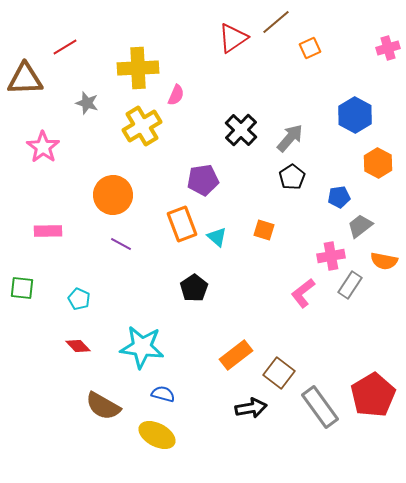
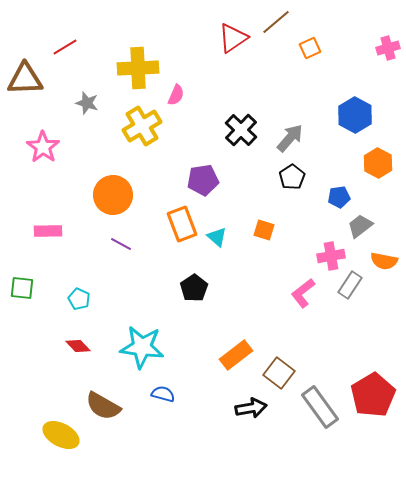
yellow ellipse at (157, 435): moved 96 px left
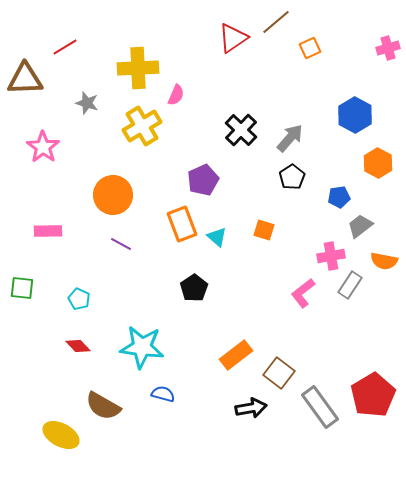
purple pentagon at (203, 180): rotated 16 degrees counterclockwise
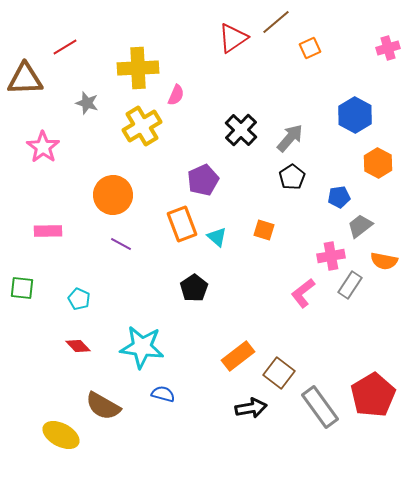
orange rectangle at (236, 355): moved 2 px right, 1 px down
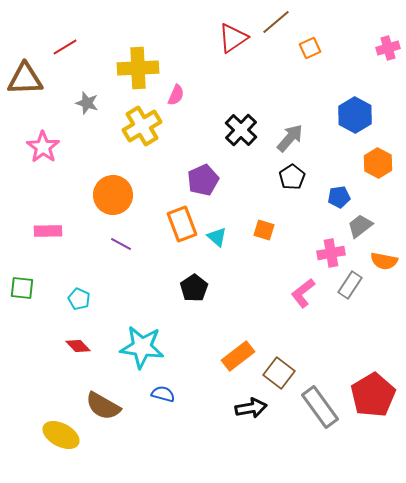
pink cross at (331, 256): moved 3 px up
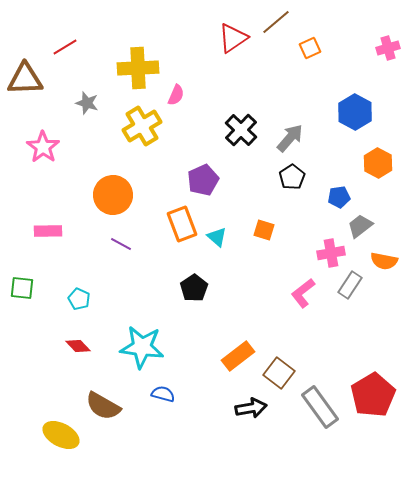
blue hexagon at (355, 115): moved 3 px up
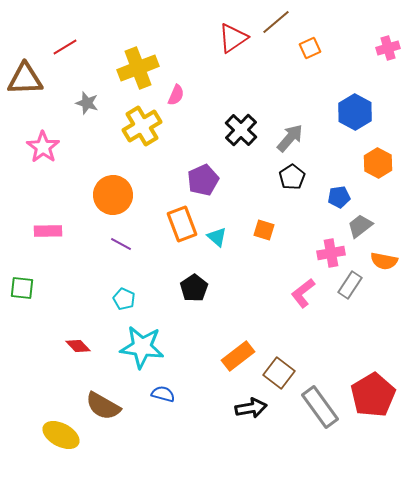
yellow cross at (138, 68): rotated 18 degrees counterclockwise
cyan pentagon at (79, 299): moved 45 px right
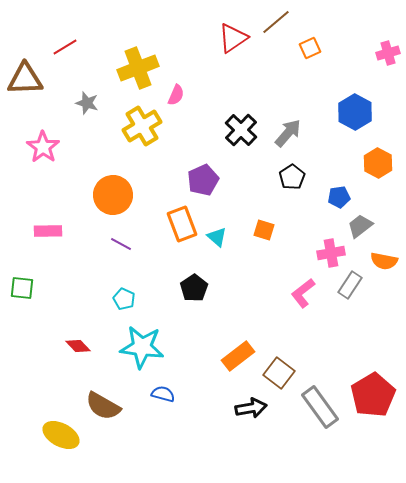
pink cross at (388, 48): moved 5 px down
gray arrow at (290, 138): moved 2 px left, 5 px up
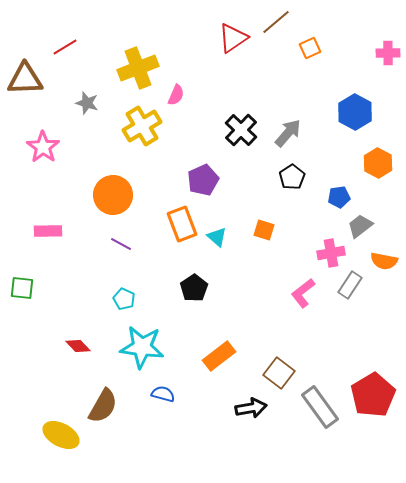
pink cross at (388, 53): rotated 15 degrees clockwise
orange rectangle at (238, 356): moved 19 px left
brown semicircle at (103, 406): rotated 90 degrees counterclockwise
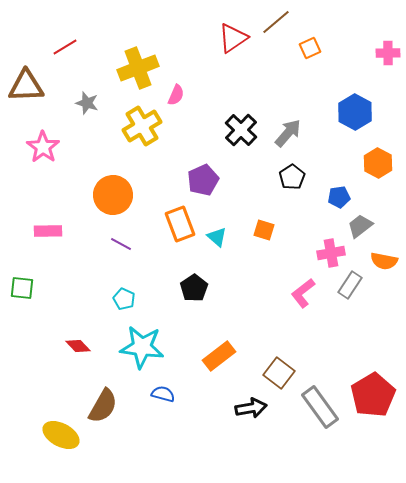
brown triangle at (25, 79): moved 1 px right, 7 px down
orange rectangle at (182, 224): moved 2 px left
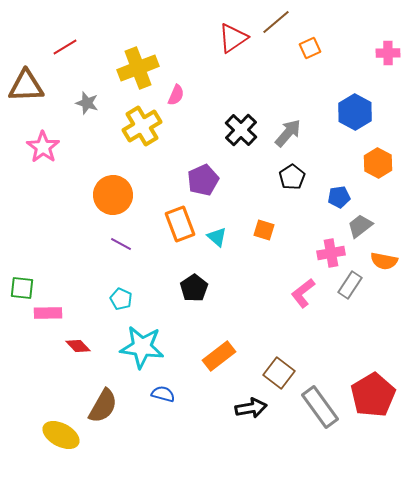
pink rectangle at (48, 231): moved 82 px down
cyan pentagon at (124, 299): moved 3 px left
